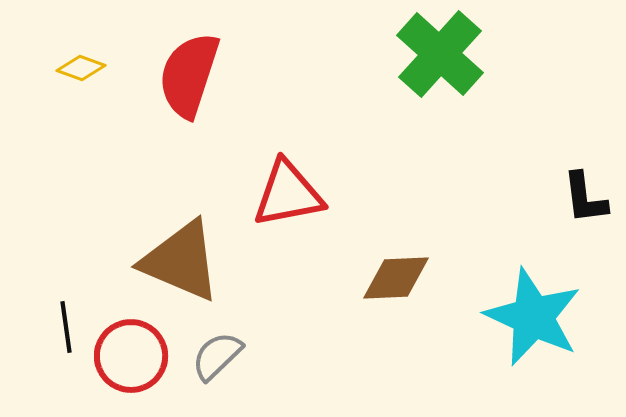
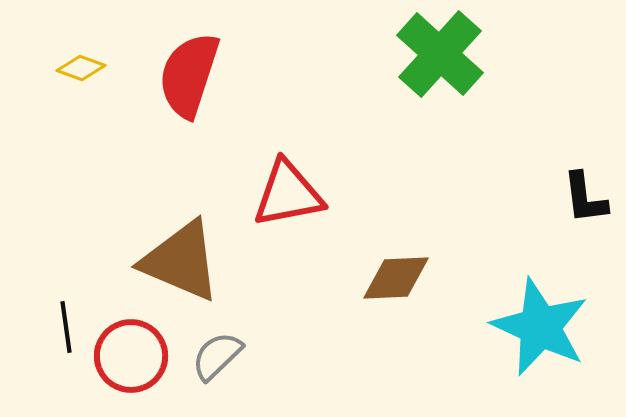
cyan star: moved 7 px right, 10 px down
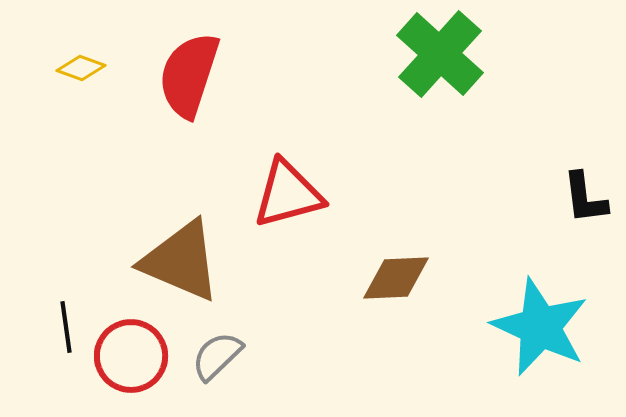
red triangle: rotated 4 degrees counterclockwise
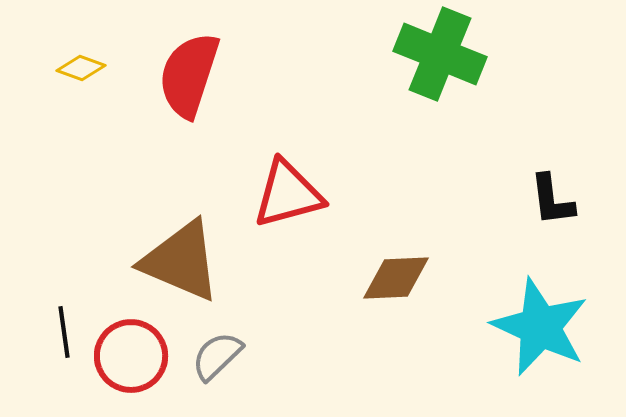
green cross: rotated 20 degrees counterclockwise
black L-shape: moved 33 px left, 2 px down
black line: moved 2 px left, 5 px down
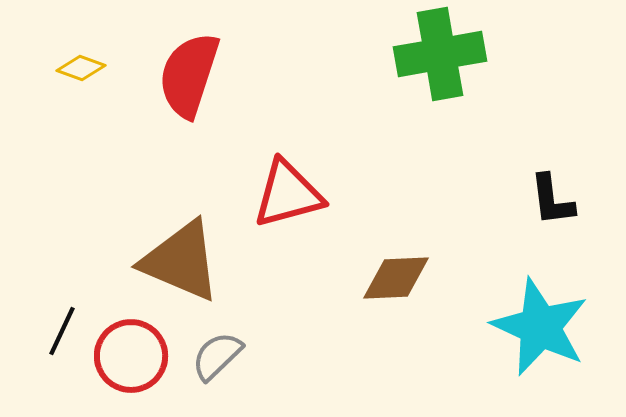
green cross: rotated 32 degrees counterclockwise
black line: moved 2 px left, 1 px up; rotated 33 degrees clockwise
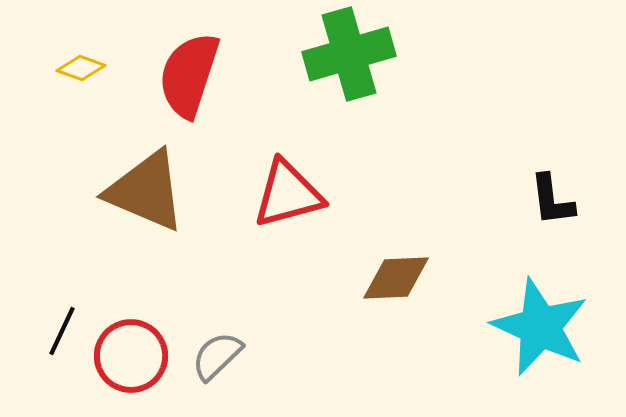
green cross: moved 91 px left; rotated 6 degrees counterclockwise
brown triangle: moved 35 px left, 70 px up
